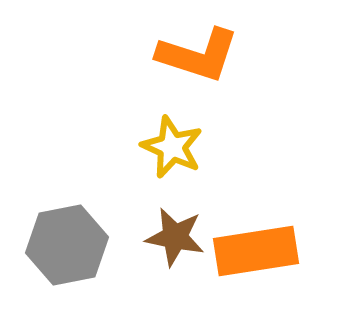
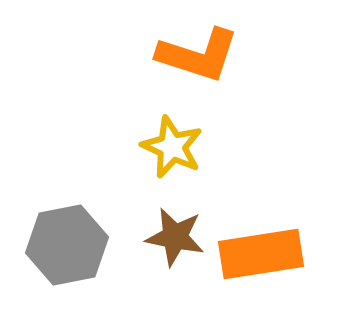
orange rectangle: moved 5 px right, 3 px down
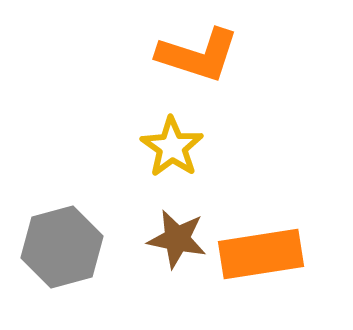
yellow star: rotated 10 degrees clockwise
brown star: moved 2 px right, 2 px down
gray hexagon: moved 5 px left, 2 px down; rotated 4 degrees counterclockwise
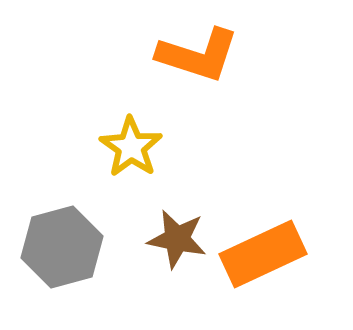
yellow star: moved 41 px left
orange rectangle: moved 2 px right; rotated 16 degrees counterclockwise
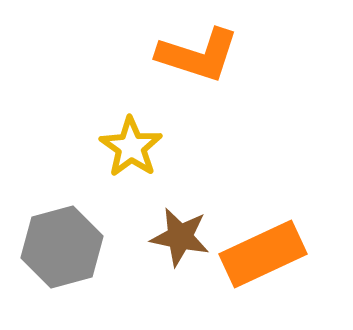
brown star: moved 3 px right, 2 px up
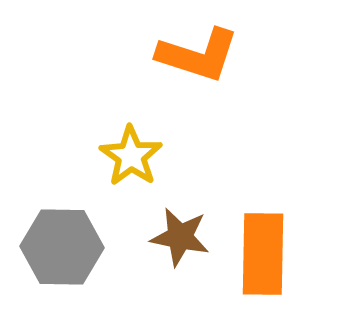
yellow star: moved 9 px down
gray hexagon: rotated 16 degrees clockwise
orange rectangle: rotated 64 degrees counterclockwise
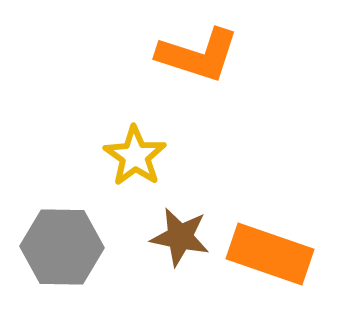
yellow star: moved 4 px right
orange rectangle: moved 7 px right; rotated 72 degrees counterclockwise
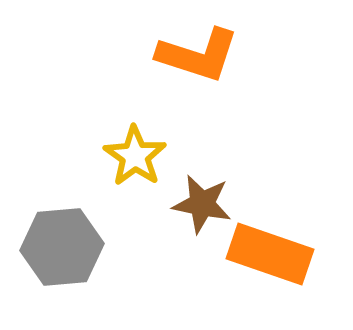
brown star: moved 22 px right, 33 px up
gray hexagon: rotated 6 degrees counterclockwise
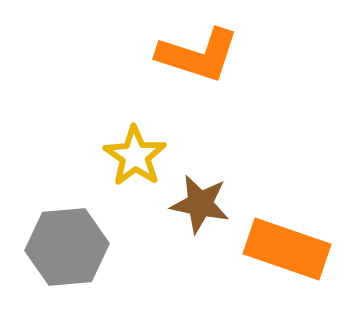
brown star: moved 2 px left
gray hexagon: moved 5 px right
orange rectangle: moved 17 px right, 5 px up
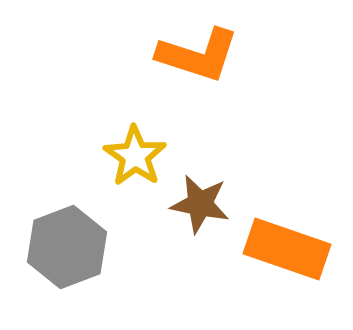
gray hexagon: rotated 16 degrees counterclockwise
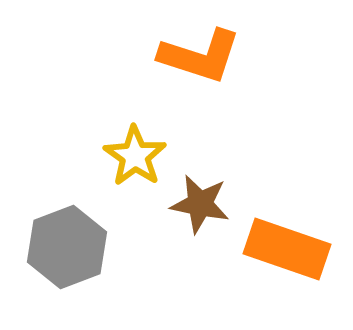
orange L-shape: moved 2 px right, 1 px down
